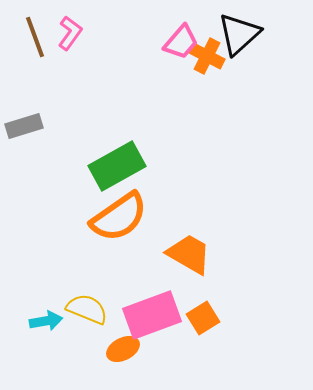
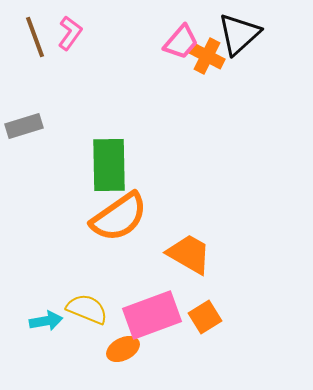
green rectangle: moved 8 px left, 1 px up; rotated 62 degrees counterclockwise
orange square: moved 2 px right, 1 px up
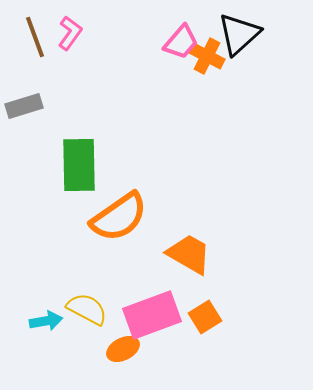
gray rectangle: moved 20 px up
green rectangle: moved 30 px left
yellow semicircle: rotated 6 degrees clockwise
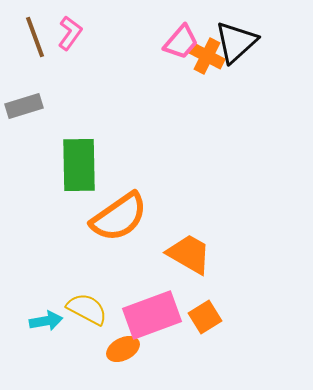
black triangle: moved 3 px left, 8 px down
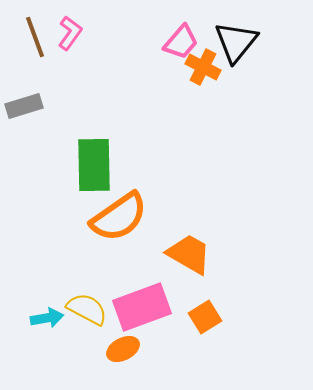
black triangle: rotated 9 degrees counterclockwise
orange cross: moved 4 px left, 11 px down
green rectangle: moved 15 px right
pink rectangle: moved 10 px left, 8 px up
cyan arrow: moved 1 px right, 3 px up
